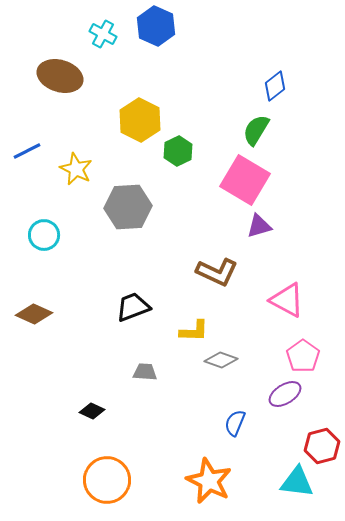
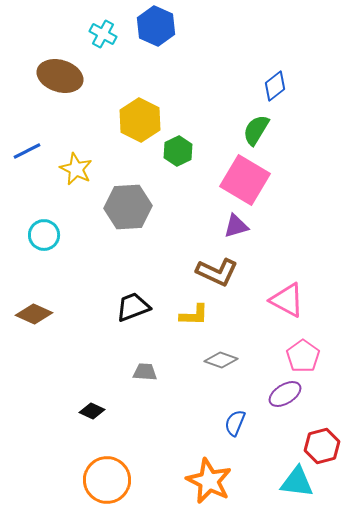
purple triangle: moved 23 px left
yellow L-shape: moved 16 px up
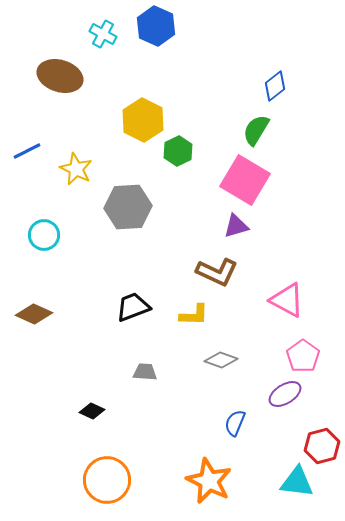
yellow hexagon: moved 3 px right
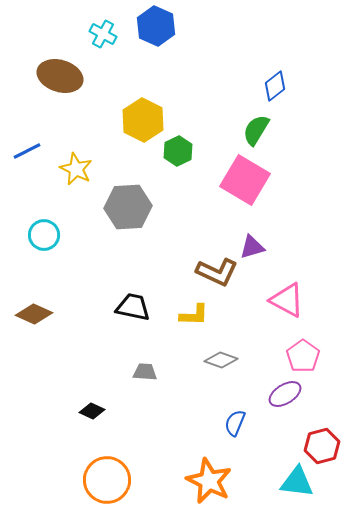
purple triangle: moved 16 px right, 21 px down
black trapezoid: rotated 33 degrees clockwise
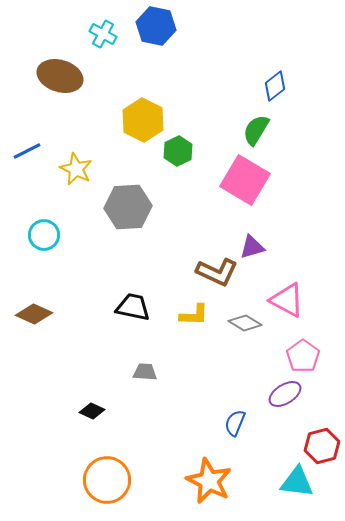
blue hexagon: rotated 12 degrees counterclockwise
gray diamond: moved 24 px right, 37 px up; rotated 12 degrees clockwise
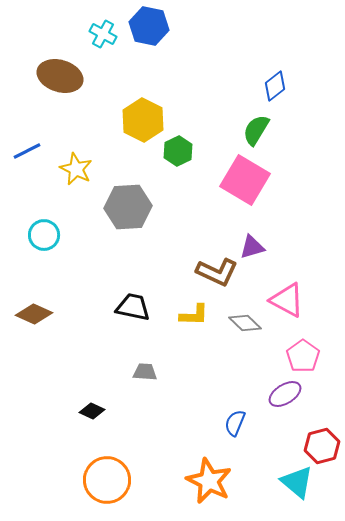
blue hexagon: moved 7 px left
gray diamond: rotated 12 degrees clockwise
cyan triangle: rotated 33 degrees clockwise
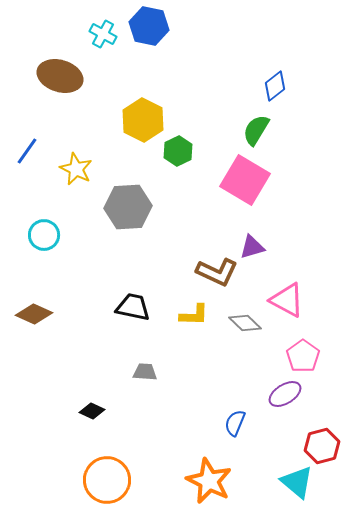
blue line: rotated 28 degrees counterclockwise
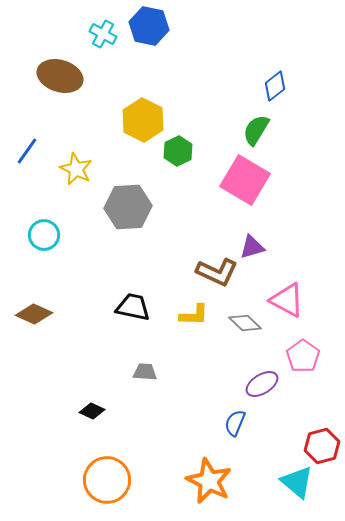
purple ellipse: moved 23 px left, 10 px up
